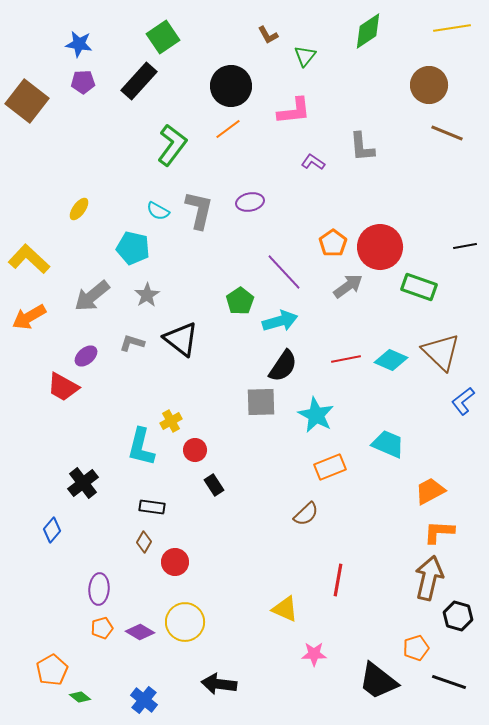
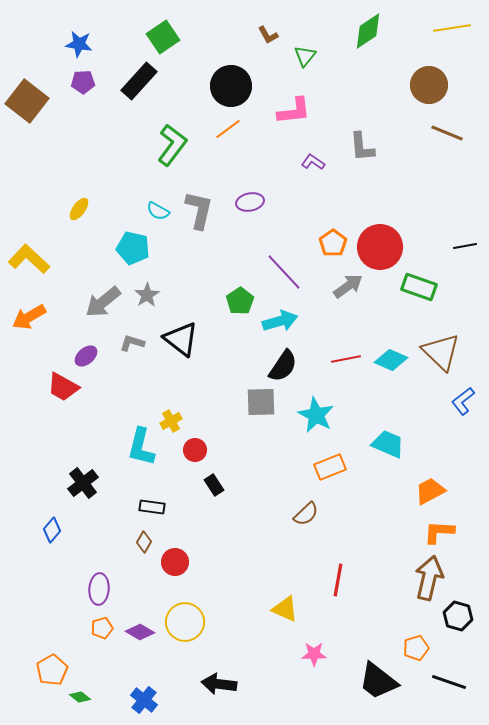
gray arrow at (92, 296): moved 11 px right, 6 px down
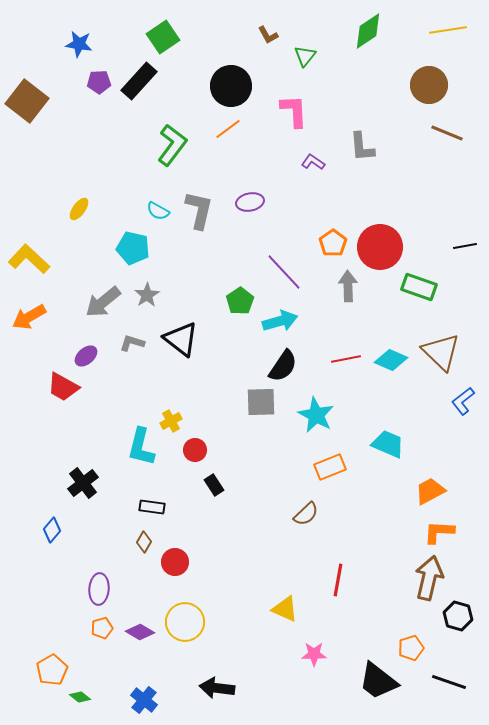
yellow line at (452, 28): moved 4 px left, 2 px down
purple pentagon at (83, 82): moved 16 px right
pink L-shape at (294, 111): rotated 87 degrees counterclockwise
gray arrow at (348, 286): rotated 56 degrees counterclockwise
orange pentagon at (416, 648): moved 5 px left
black arrow at (219, 684): moved 2 px left, 4 px down
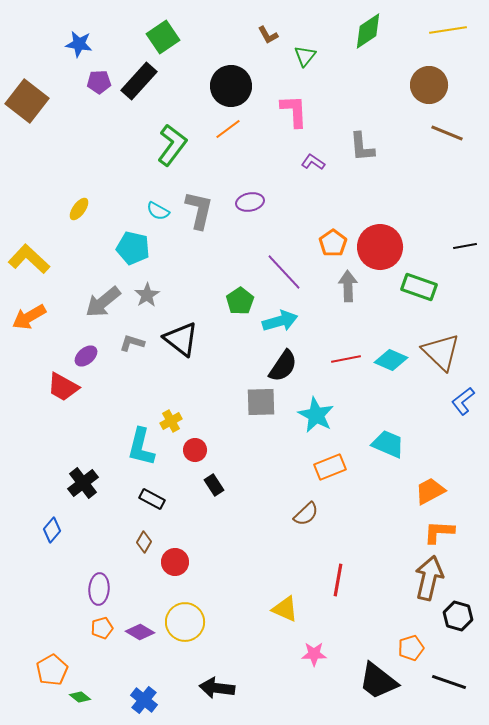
black rectangle at (152, 507): moved 8 px up; rotated 20 degrees clockwise
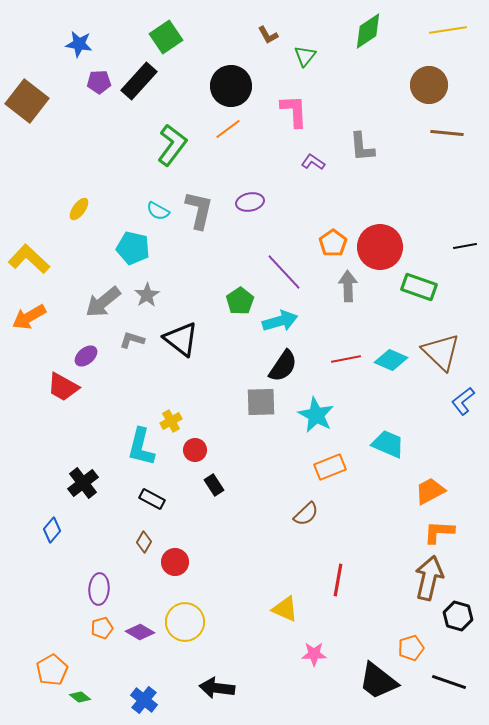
green square at (163, 37): moved 3 px right
brown line at (447, 133): rotated 16 degrees counterclockwise
gray L-shape at (132, 343): moved 3 px up
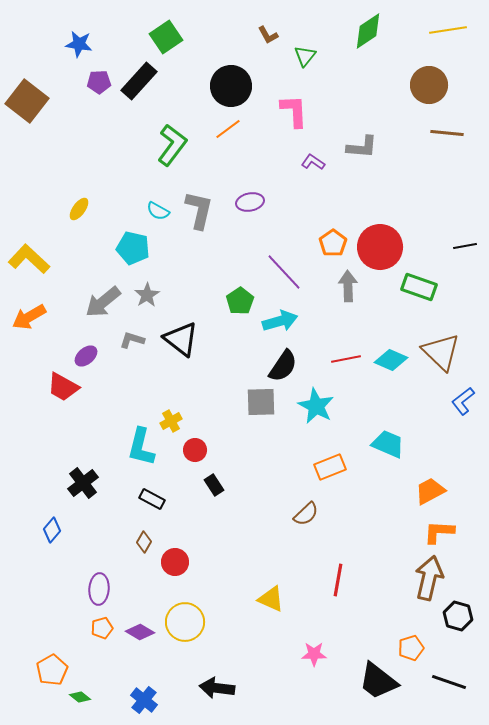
gray L-shape at (362, 147): rotated 80 degrees counterclockwise
cyan star at (316, 415): moved 9 px up
yellow triangle at (285, 609): moved 14 px left, 10 px up
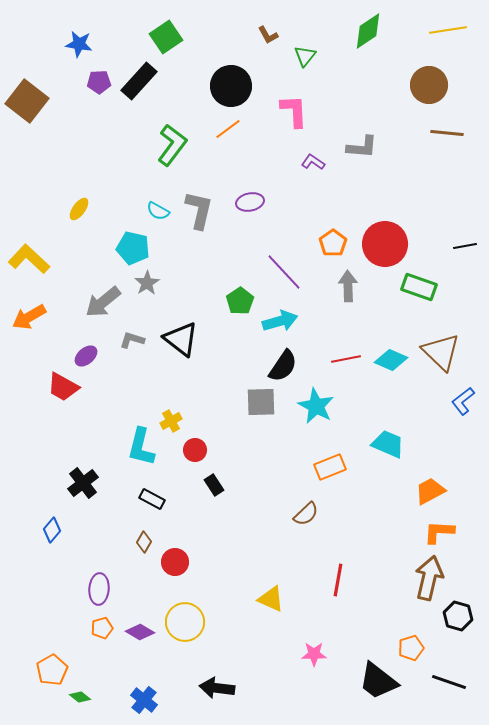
red circle at (380, 247): moved 5 px right, 3 px up
gray star at (147, 295): moved 12 px up
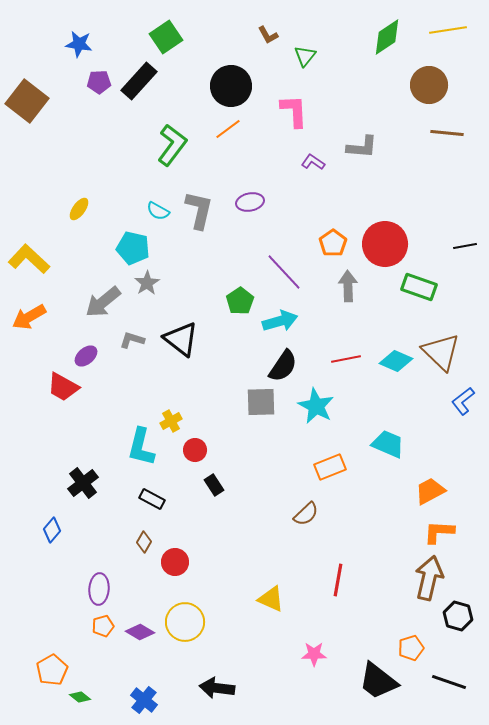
green diamond at (368, 31): moved 19 px right, 6 px down
cyan diamond at (391, 360): moved 5 px right, 1 px down
orange pentagon at (102, 628): moved 1 px right, 2 px up
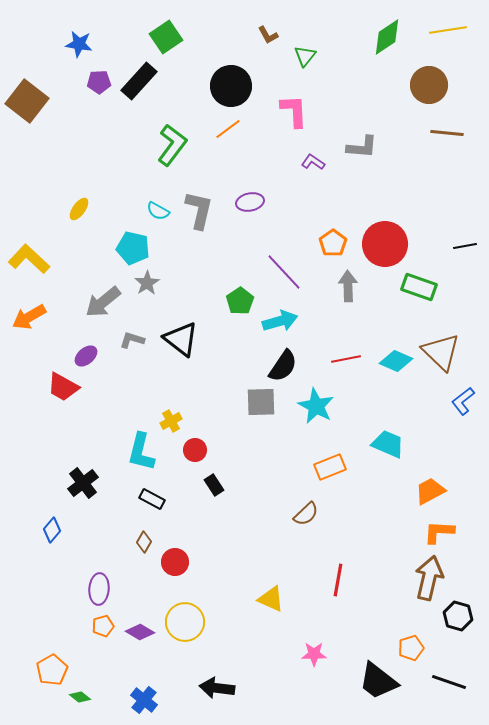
cyan L-shape at (141, 447): moved 5 px down
